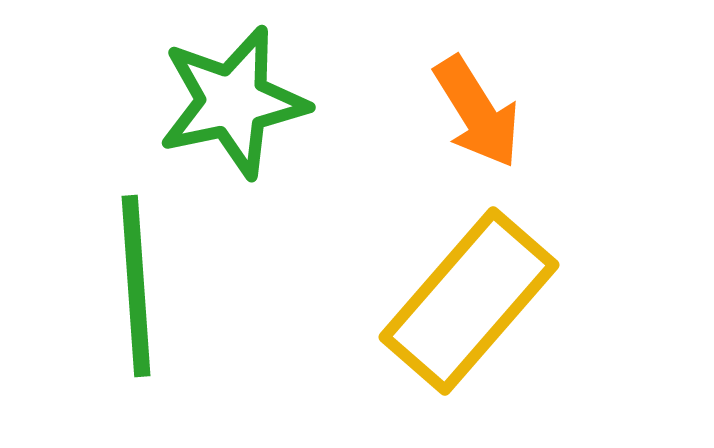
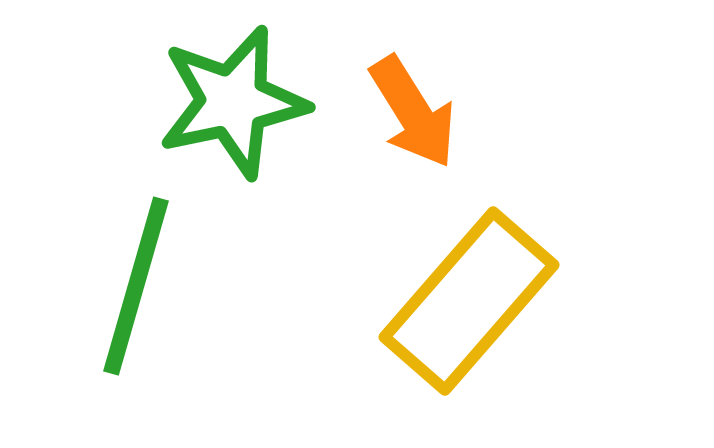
orange arrow: moved 64 px left
green line: rotated 20 degrees clockwise
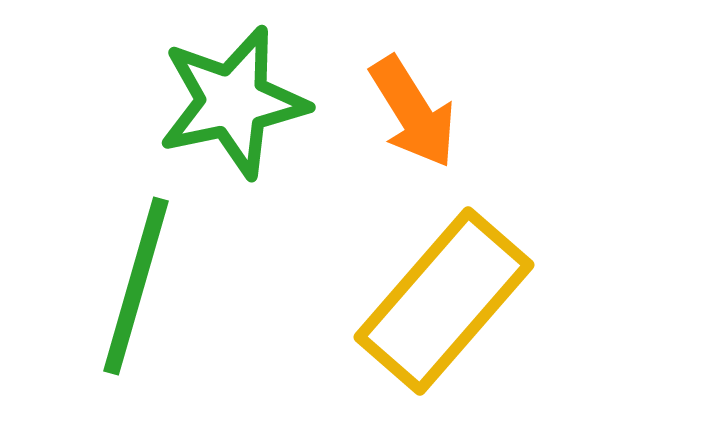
yellow rectangle: moved 25 px left
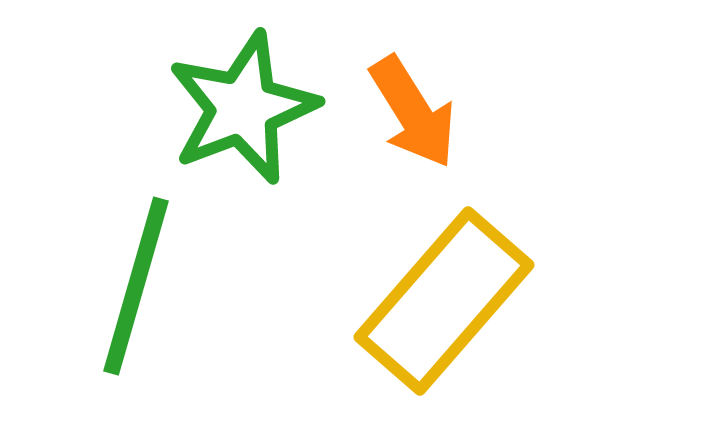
green star: moved 10 px right, 6 px down; rotated 9 degrees counterclockwise
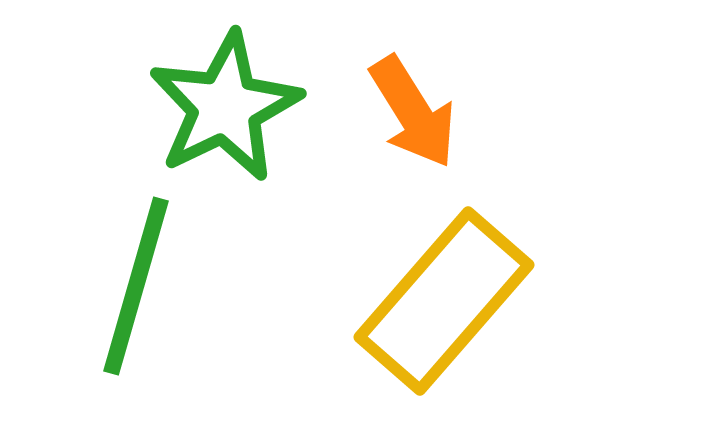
green star: moved 18 px left, 1 px up; rotated 5 degrees counterclockwise
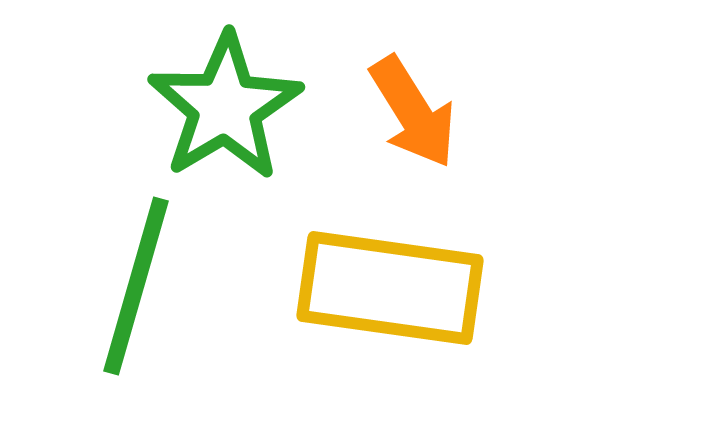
green star: rotated 5 degrees counterclockwise
yellow rectangle: moved 54 px left, 13 px up; rotated 57 degrees clockwise
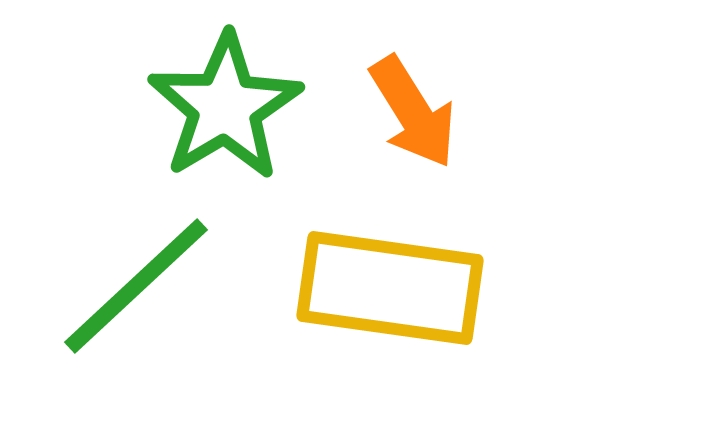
green line: rotated 31 degrees clockwise
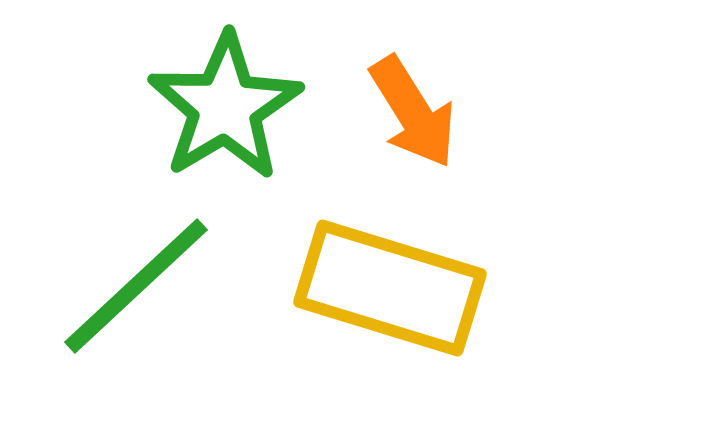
yellow rectangle: rotated 9 degrees clockwise
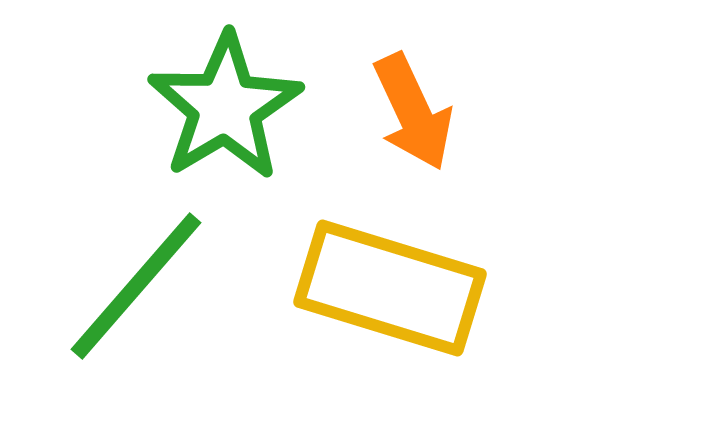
orange arrow: rotated 7 degrees clockwise
green line: rotated 6 degrees counterclockwise
